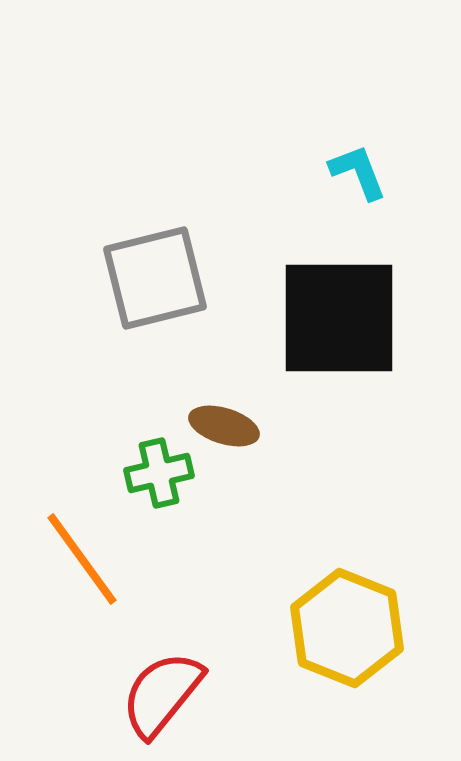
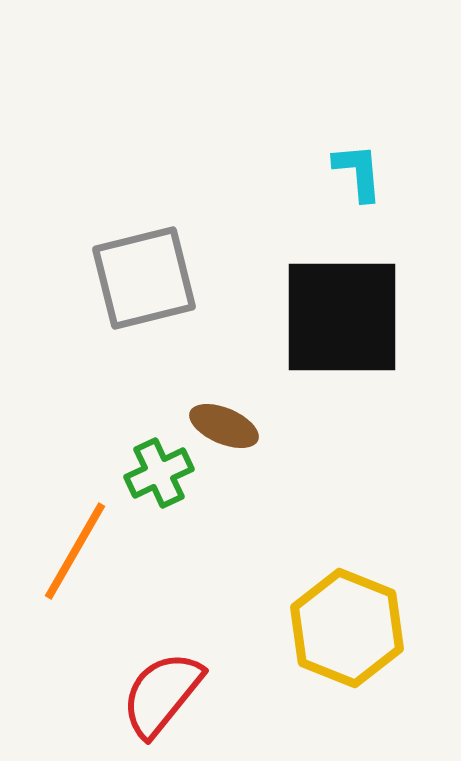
cyan L-shape: rotated 16 degrees clockwise
gray square: moved 11 px left
black square: moved 3 px right, 1 px up
brown ellipse: rotated 6 degrees clockwise
green cross: rotated 12 degrees counterclockwise
orange line: moved 7 px left, 8 px up; rotated 66 degrees clockwise
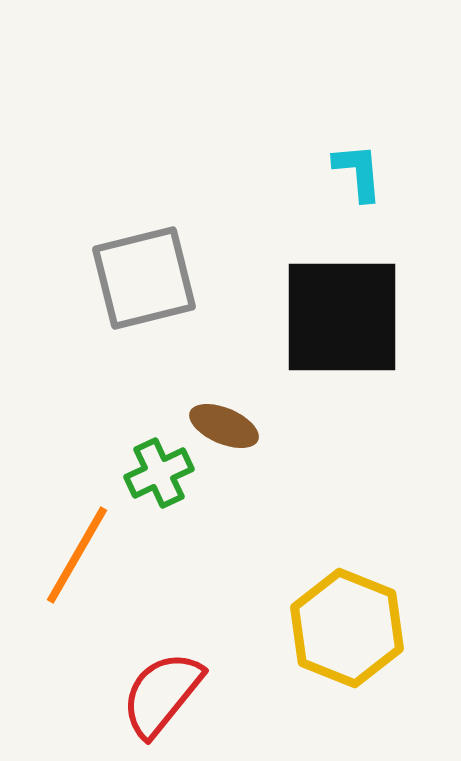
orange line: moved 2 px right, 4 px down
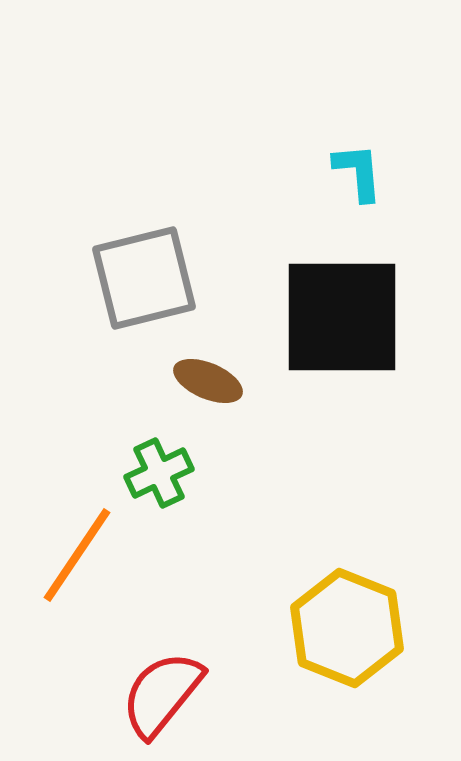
brown ellipse: moved 16 px left, 45 px up
orange line: rotated 4 degrees clockwise
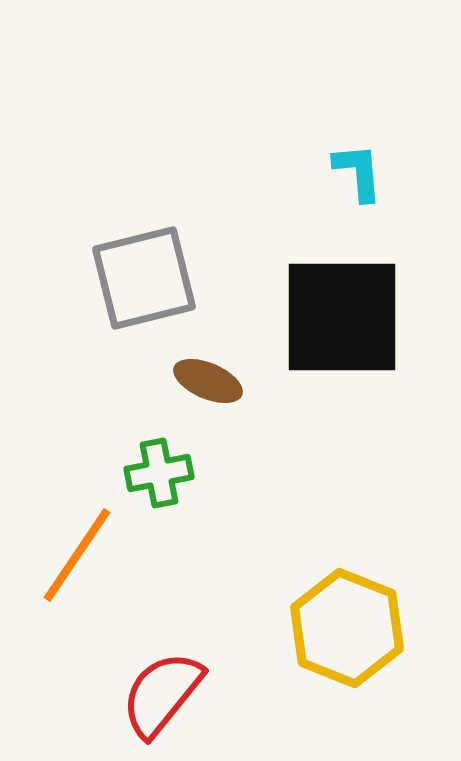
green cross: rotated 14 degrees clockwise
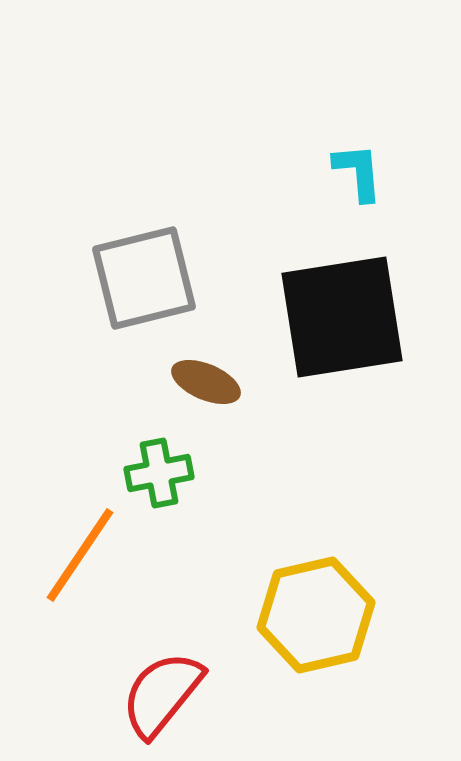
black square: rotated 9 degrees counterclockwise
brown ellipse: moved 2 px left, 1 px down
orange line: moved 3 px right
yellow hexagon: moved 31 px left, 13 px up; rotated 25 degrees clockwise
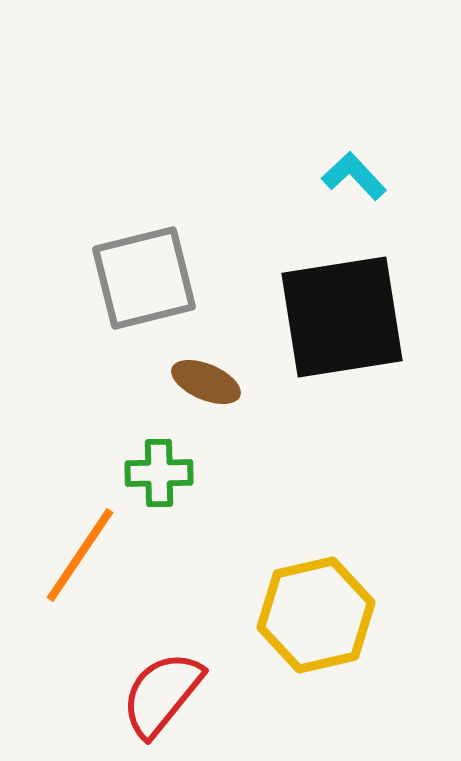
cyan L-shape: moved 4 px left, 4 px down; rotated 38 degrees counterclockwise
green cross: rotated 10 degrees clockwise
